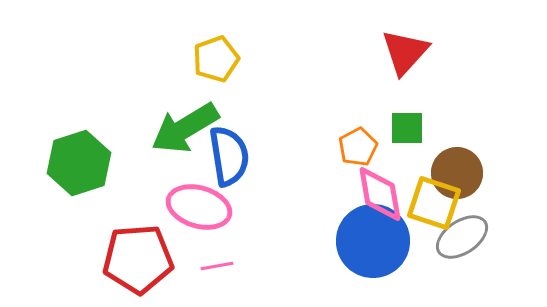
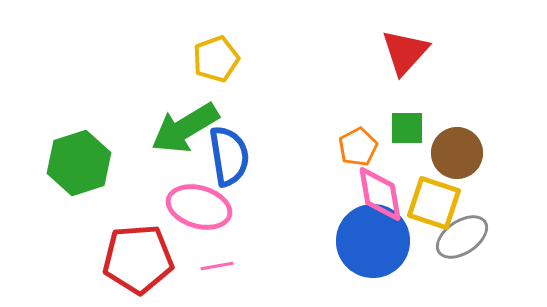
brown circle: moved 20 px up
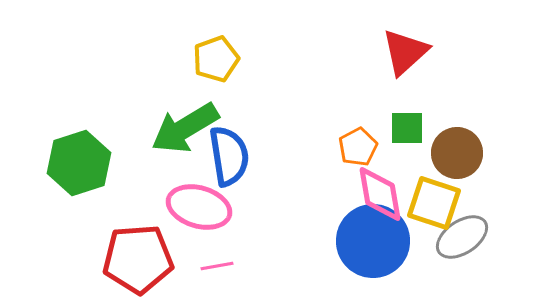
red triangle: rotated 6 degrees clockwise
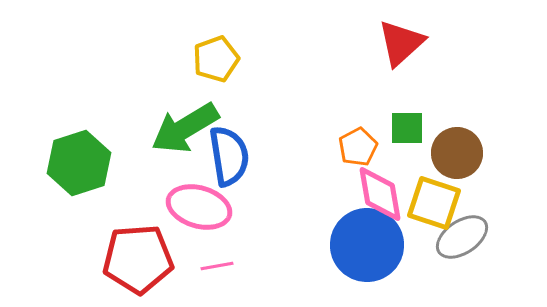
red triangle: moved 4 px left, 9 px up
blue circle: moved 6 px left, 4 px down
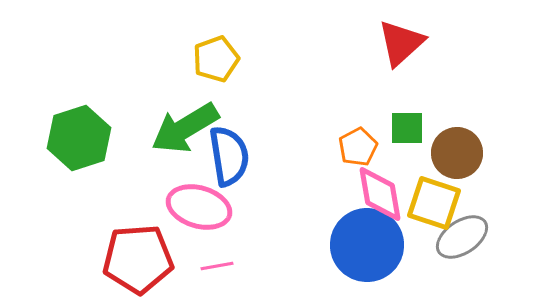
green hexagon: moved 25 px up
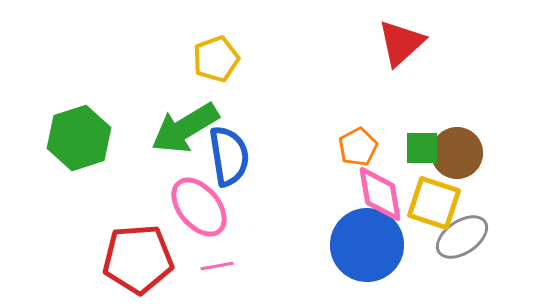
green square: moved 15 px right, 20 px down
pink ellipse: rotated 34 degrees clockwise
